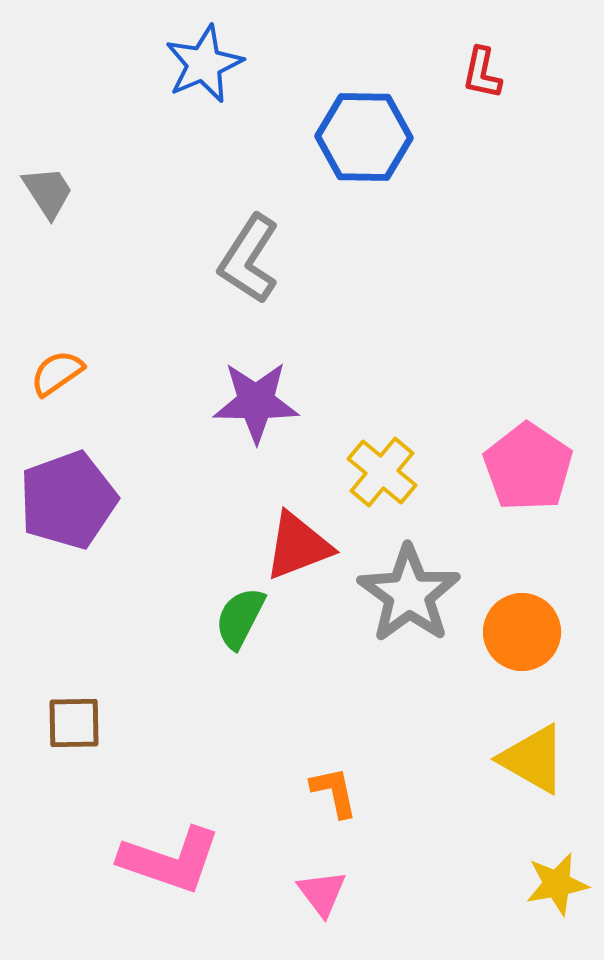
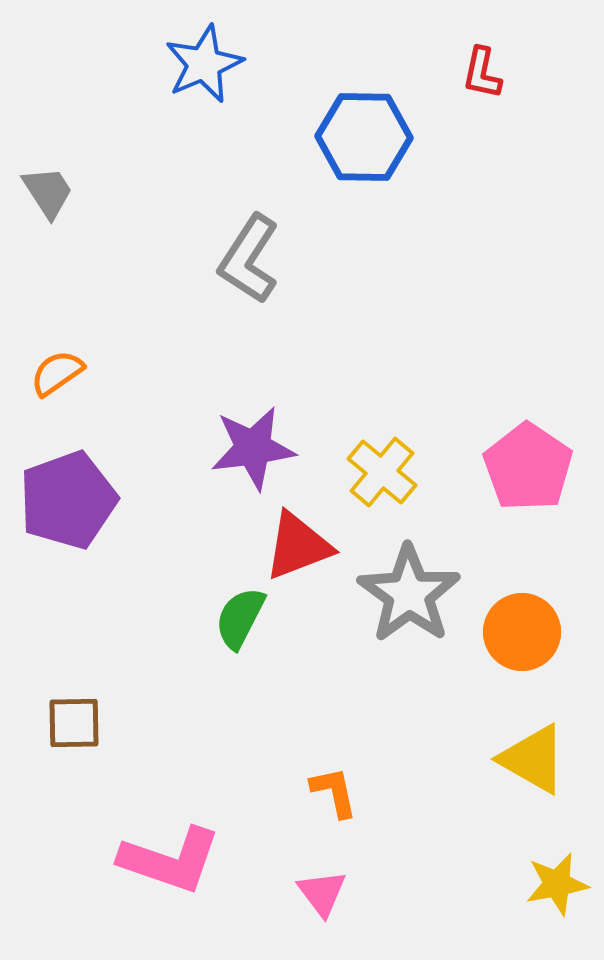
purple star: moved 3 px left, 46 px down; rotated 8 degrees counterclockwise
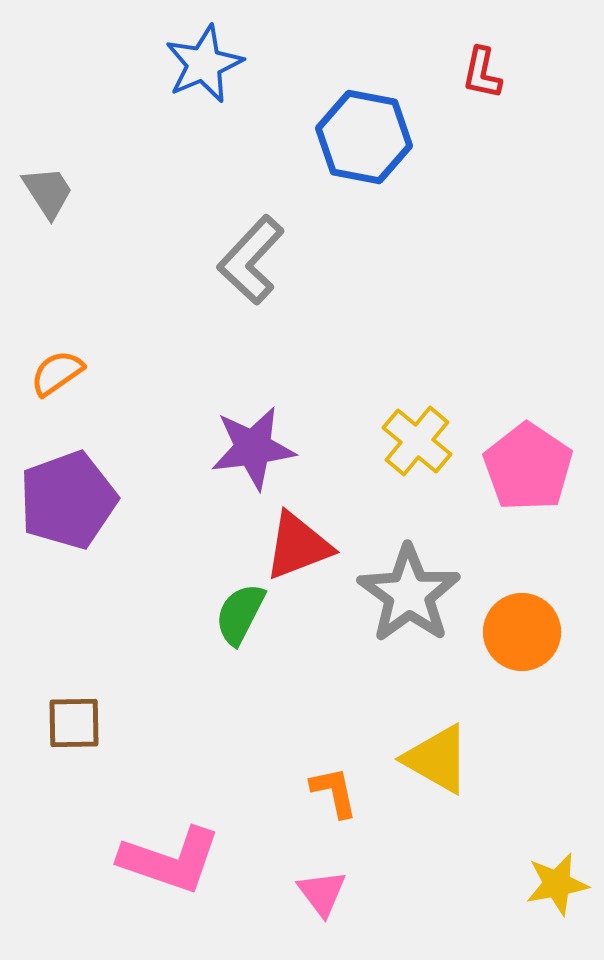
blue hexagon: rotated 10 degrees clockwise
gray L-shape: moved 2 px right, 1 px down; rotated 10 degrees clockwise
yellow cross: moved 35 px right, 31 px up
green semicircle: moved 4 px up
yellow triangle: moved 96 px left
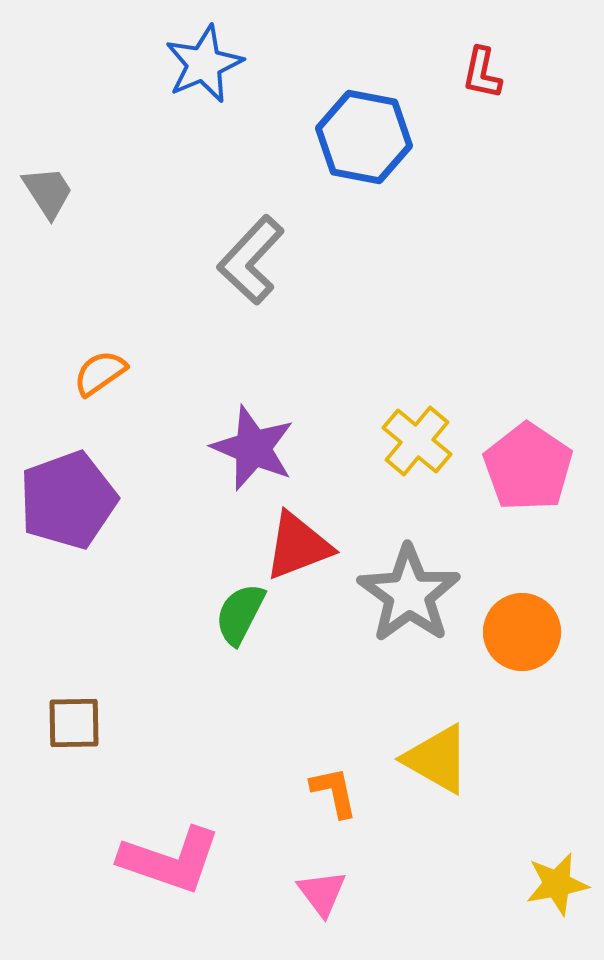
orange semicircle: moved 43 px right
purple star: rotated 30 degrees clockwise
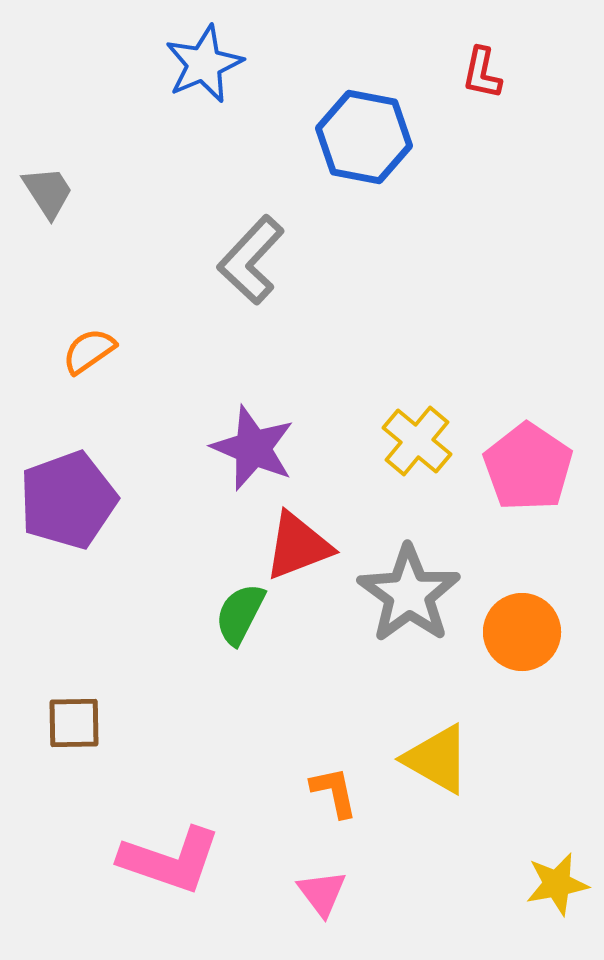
orange semicircle: moved 11 px left, 22 px up
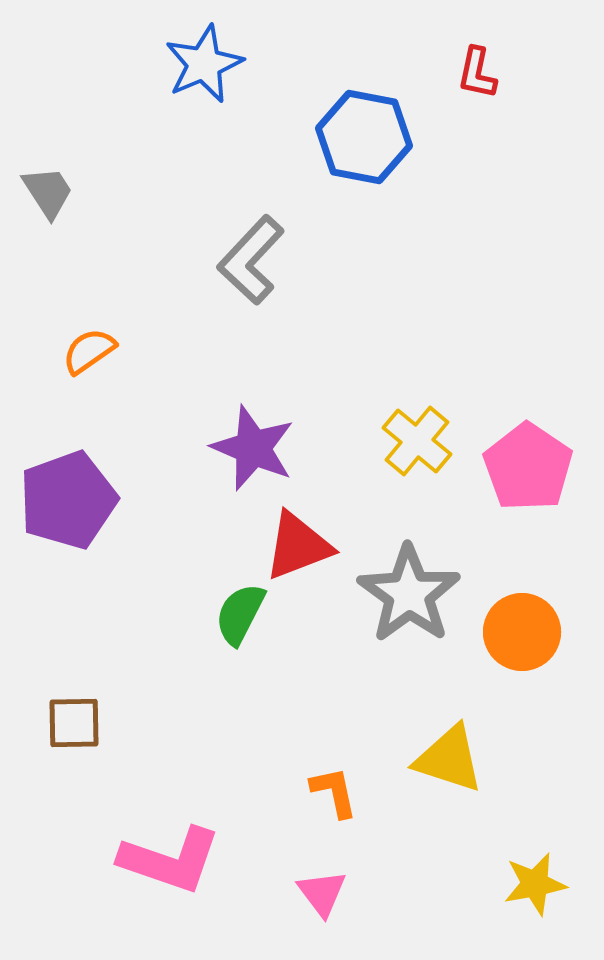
red L-shape: moved 5 px left
yellow triangle: moved 12 px right; rotated 12 degrees counterclockwise
yellow star: moved 22 px left
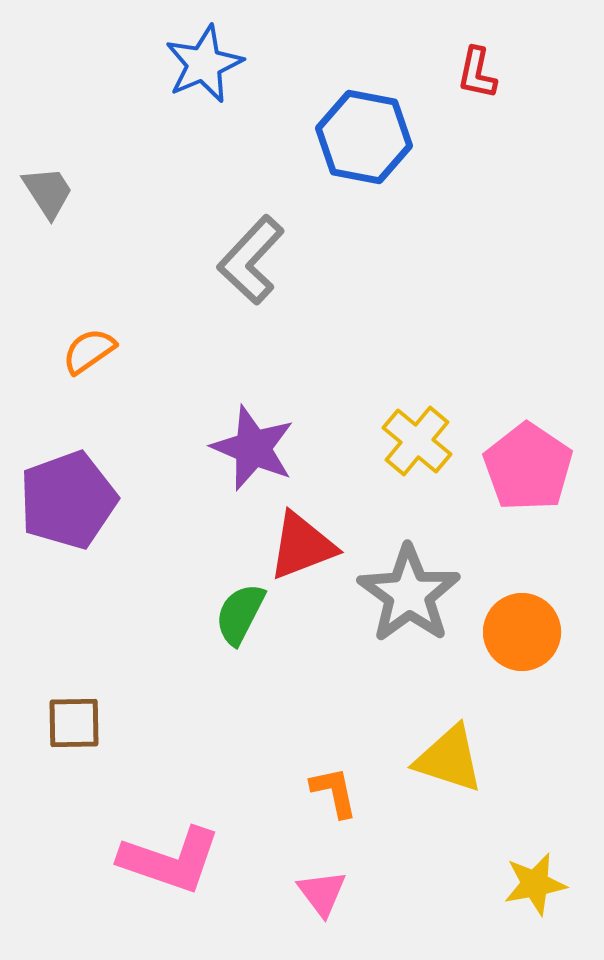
red triangle: moved 4 px right
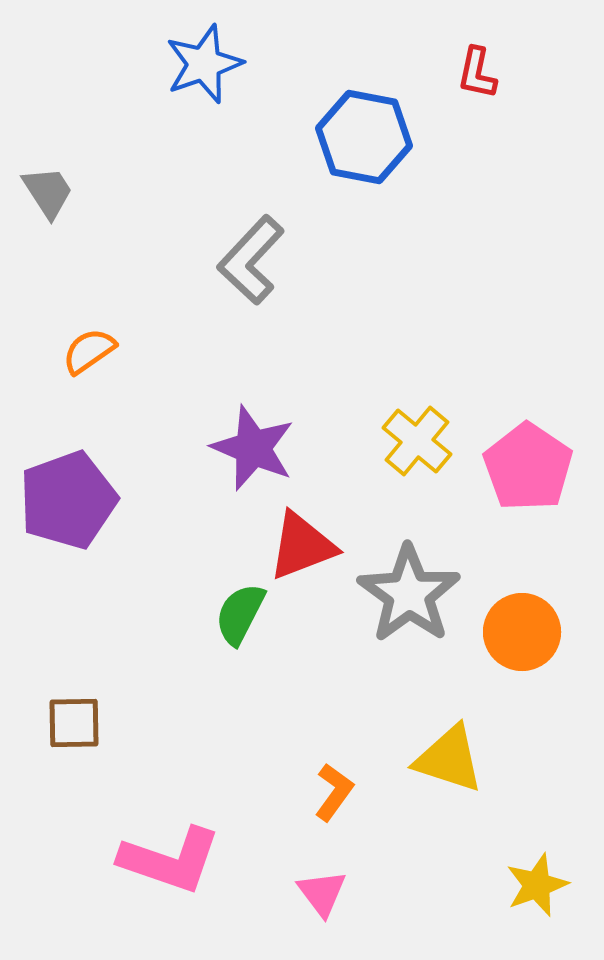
blue star: rotated 4 degrees clockwise
orange L-shape: rotated 48 degrees clockwise
yellow star: moved 2 px right, 1 px down; rotated 10 degrees counterclockwise
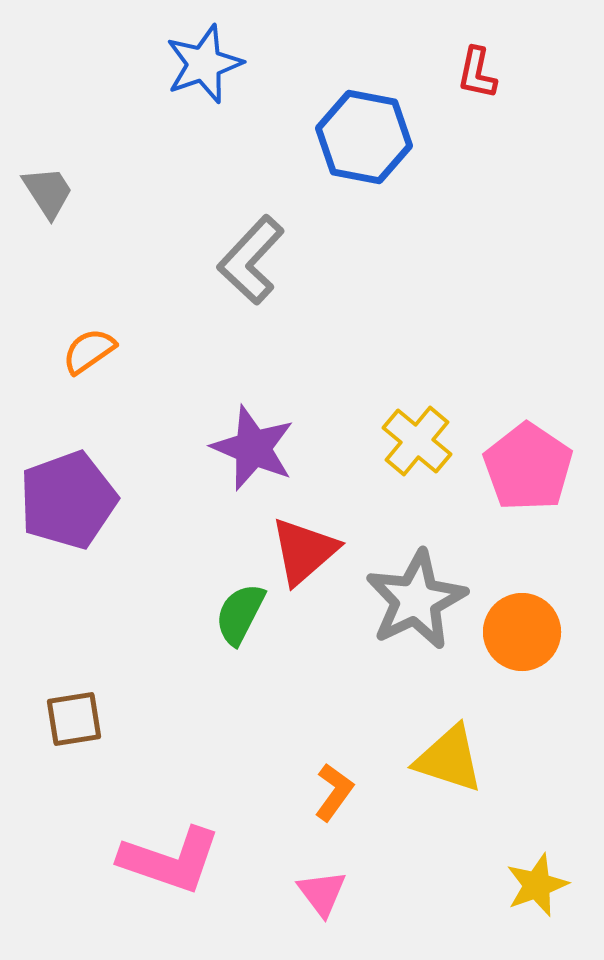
red triangle: moved 2 px right, 5 px down; rotated 20 degrees counterclockwise
gray star: moved 7 px right, 6 px down; rotated 10 degrees clockwise
brown square: moved 4 px up; rotated 8 degrees counterclockwise
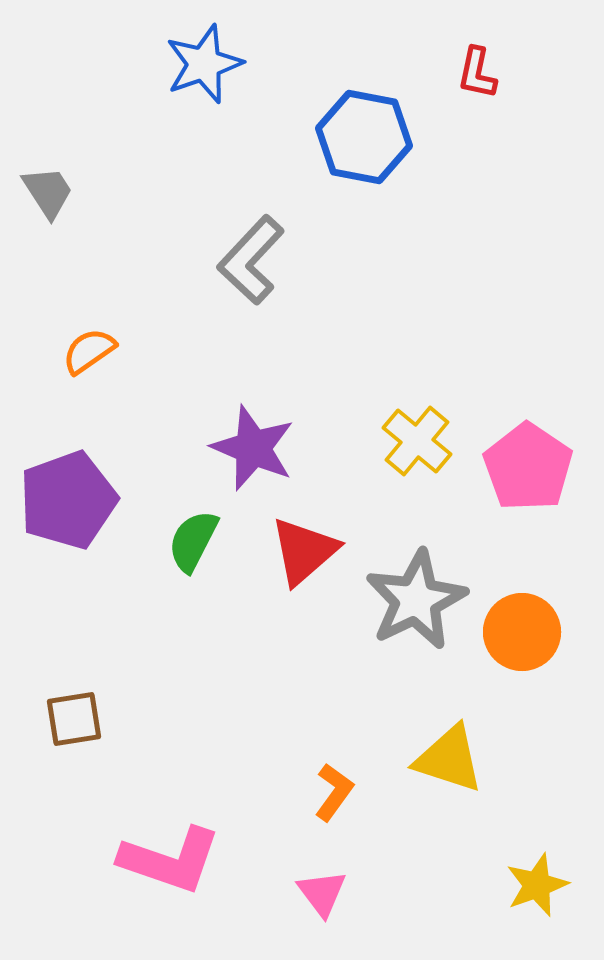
green semicircle: moved 47 px left, 73 px up
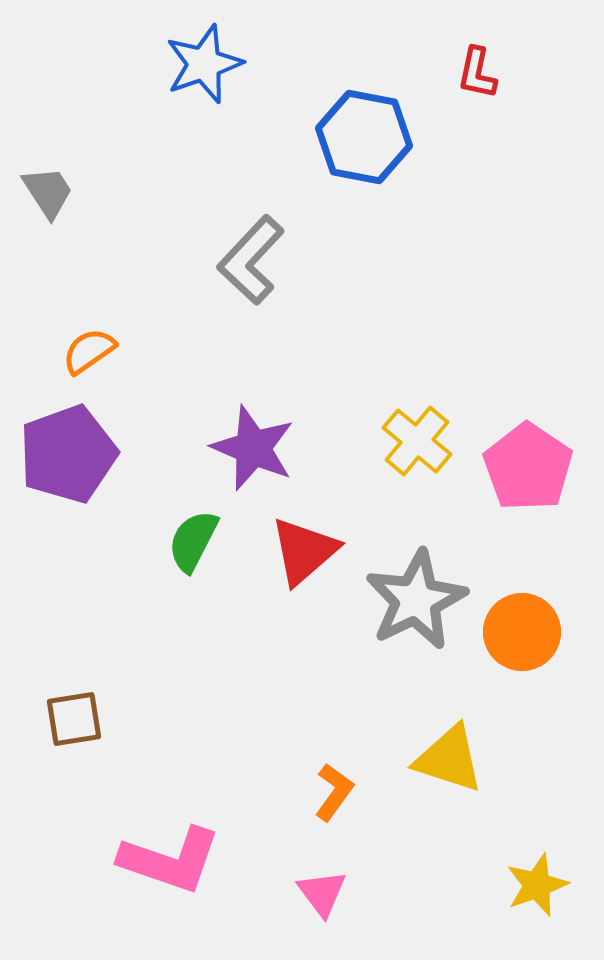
purple pentagon: moved 46 px up
